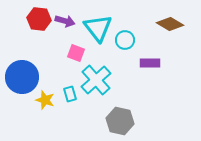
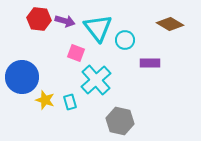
cyan rectangle: moved 8 px down
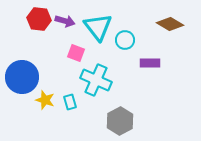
cyan triangle: moved 1 px up
cyan cross: rotated 24 degrees counterclockwise
gray hexagon: rotated 20 degrees clockwise
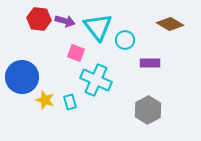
gray hexagon: moved 28 px right, 11 px up
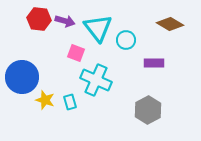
cyan triangle: moved 1 px down
cyan circle: moved 1 px right
purple rectangle: moved 4 px right
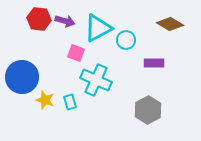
cyan triangle: rotated 40 degrees clockwise
